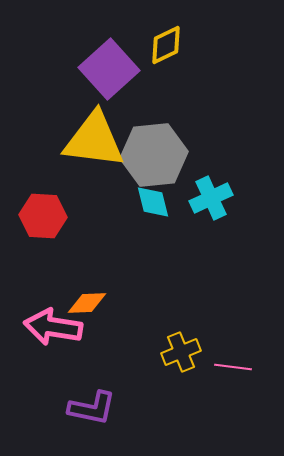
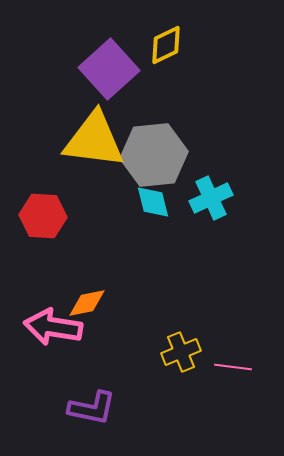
orange diamond: rotated 9 degrees counterclockwise
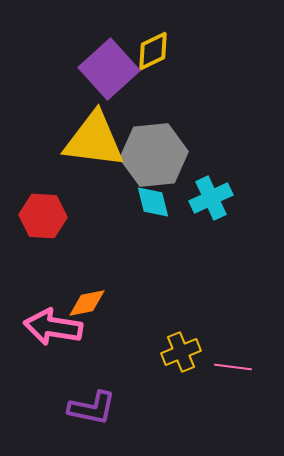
yellow diamond: moved 13 px left, 6 px down
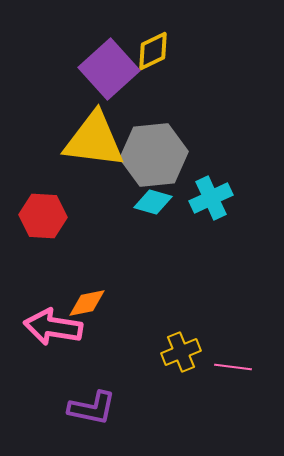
cyan diamond: rotated 60 degrees counterclockwise
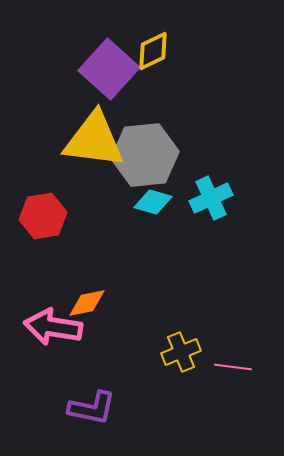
purple square: rotated 6 degrees counterclockwise
gray hexagon: moved 9 px left
red hexagon: rotated 12 degrees counterclockwise
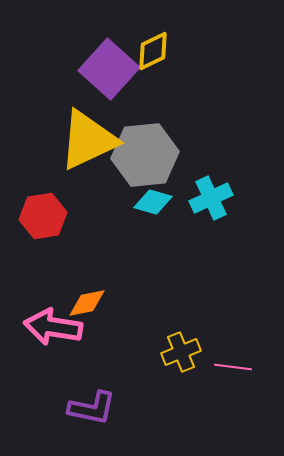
yellow triangle: moved 6 px left; rotated 32 degrees counterclockwise
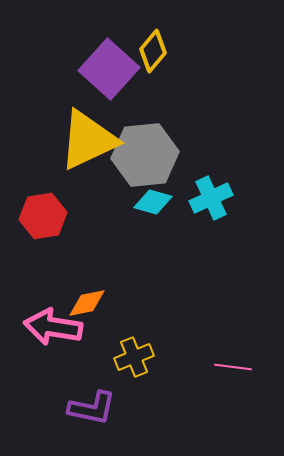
yellow diamond: rotated 24 degrees counterclockwise
yellow cross: moved 47 px left, 5 px down
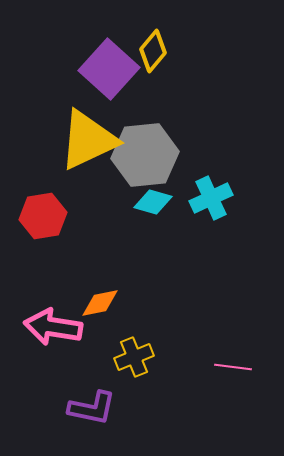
orange diamond: moved 13 px right
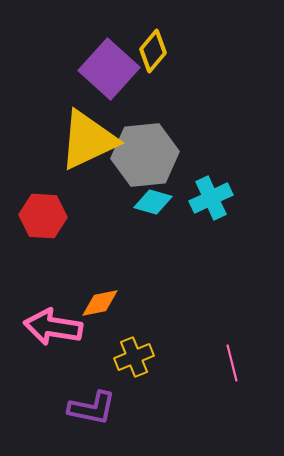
red hexagon: rotated 12 degrees clockwise
pink line: moved 1 px left, 4 px up; rotated 69 degrees clockwise
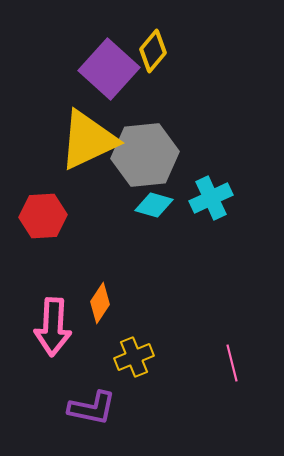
cyan diamond: moved 1 px right, 3 px down
red hexagon: rotated 6 degrees counterclockwise
orange diamond: rotated 45 degrees counterclockwise
pink arrow: rotated 96 degrees counterclockwise
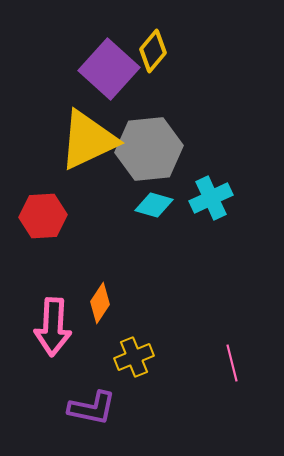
gray hexagon: moved 4 px right, 6 px up
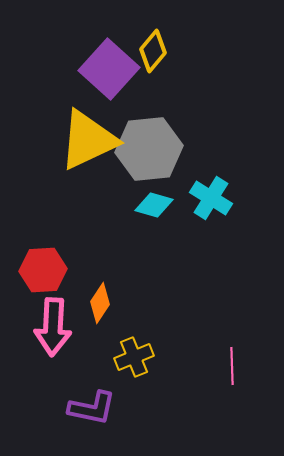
cyan cross: rotated 33 degrees counterclockwise
red hexagon: moved 54 px down
pink line: moved 3 px down; rotated 12 degrees clockwise
